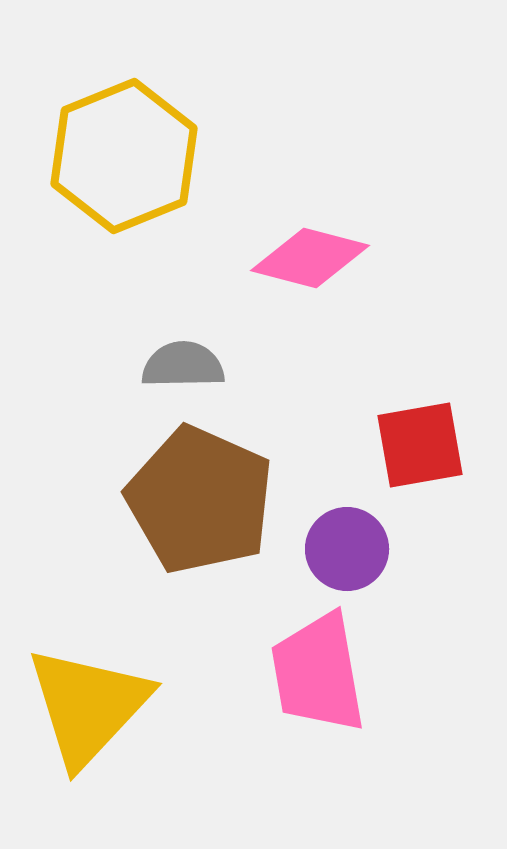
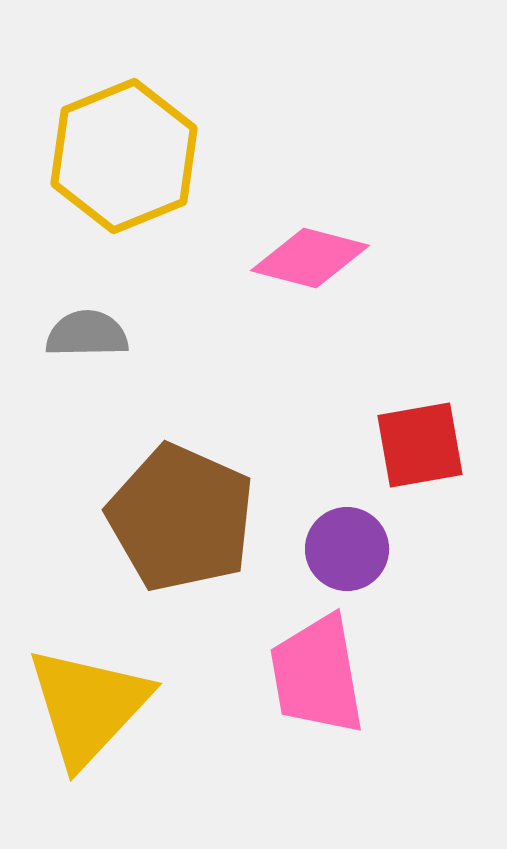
gray semicircle: moved 96 px left, 31 px up
brown pentagon: moved 19 px left, 18 px down
pink trapezoid: moved 1 px left, 2 px down
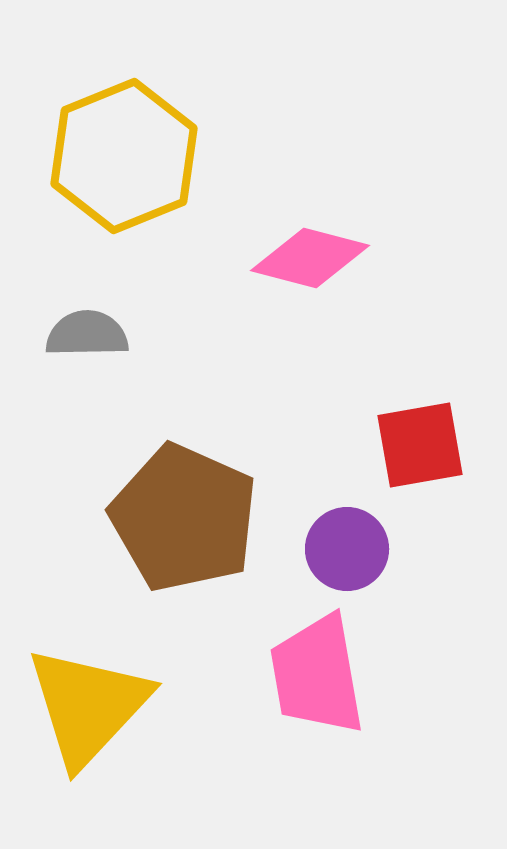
brown pentagon: moved 3 px right
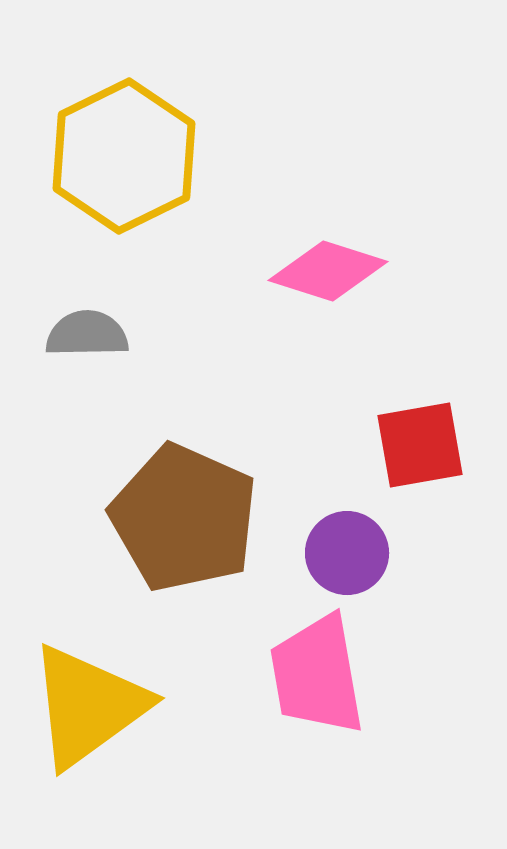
yellow hexagon: rotated 4 degrees counterclockwise
pink diamond: moved 18 px right, 13 px down; rotated 3 degrees clockwise
purple circle: moved 4 px down
yellow triangle: rotated 11 degrees clockwise
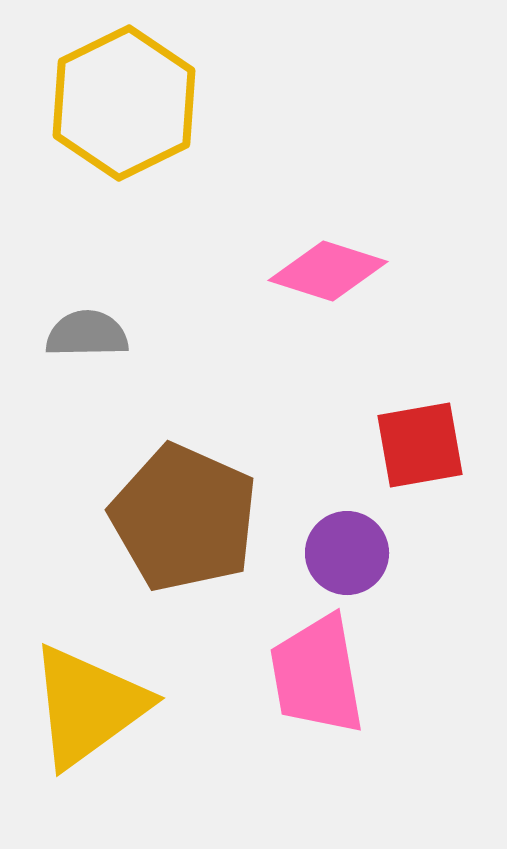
yellow hexagon: moved 53 px up
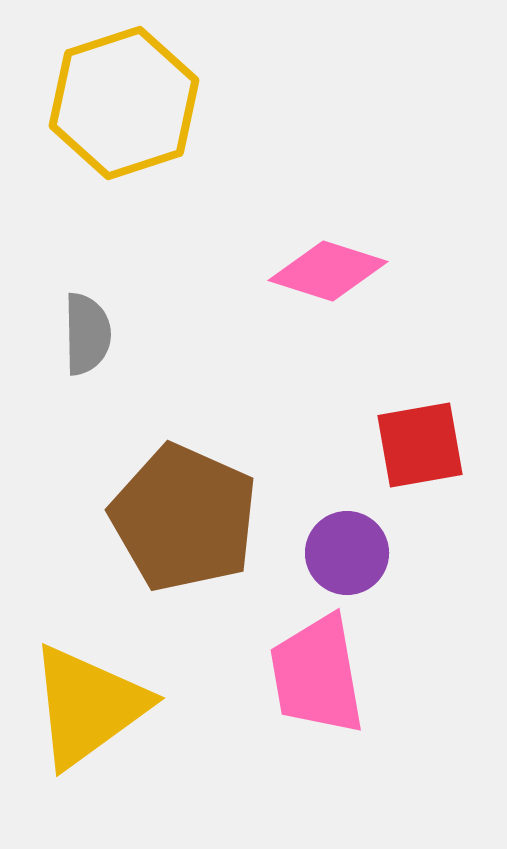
yellow hexagon: rotated 8 degrees clockwise
gray semicircle: rotated 90 degrees clockwise
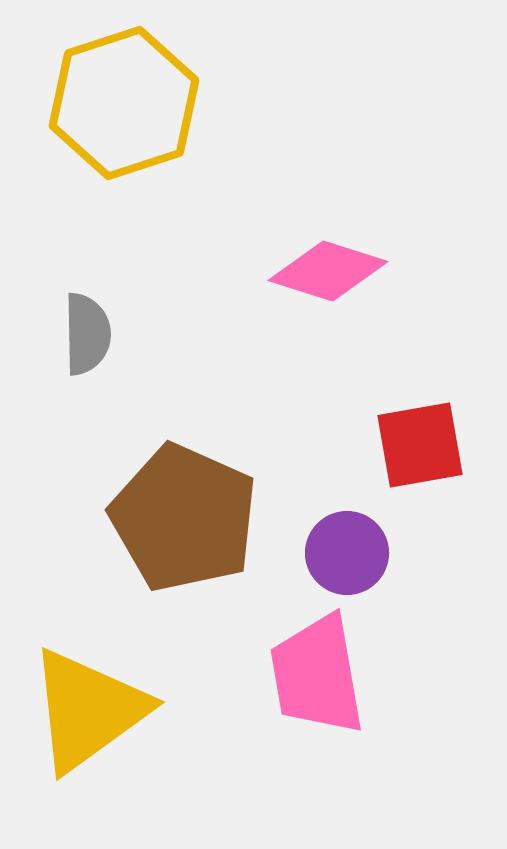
yellow triangle: moved 4 px down
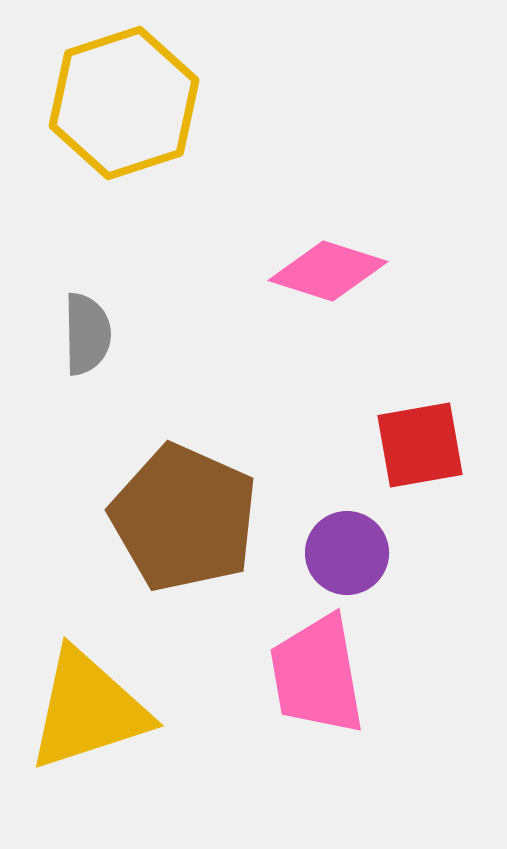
yellow triangle: rotated 18 degrees clockwise
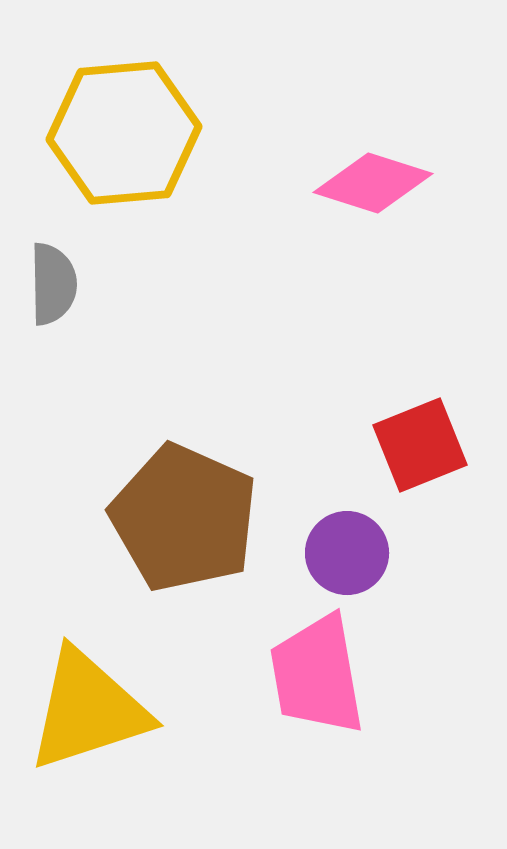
yellow hexagon: moved 30 px down; rotated 13 degrees clockwise
pink diamond: moved 45 px right, 88 px up
gray semicircle: moved 34 px left, 50 px up
red square: rotated 12 degrees counterclockwise
